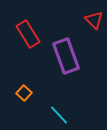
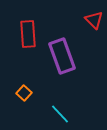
red rectangle: rotated 28 degrees clockwise
purple rectangle: moved 4 px left
cyan line: moved 1 px right, 1 px up
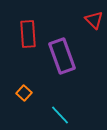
cyan line: moved 1 px down
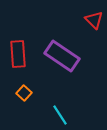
red rectangle: moved 10 px left, 20 px down
purple rectangle: rotated 36 degrees counterclockwise
cyan line: rotated 10 degrees clockwise
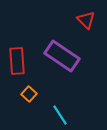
red triangle: moved 8 px left
red rectangle: moved 1 px left, 7 px down
orange square: moved 5 px right, 1 px down
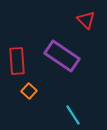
orange square: moved 3 px up
cyan line: moved 13 px right
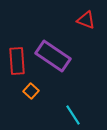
red triangle: rotated 24 degrees counterclockwise
purple rectangle: moved 9 px left
orange square: moved 2 px right
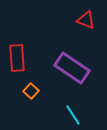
purple rectangle: moved 19 px right, 12 px down
red rectangle: moved 3 px up
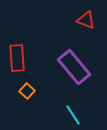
purple rectangle: moved 2 px right, 1 px up; rotated 16 degrees clockwise
orange square: moved 4 px left
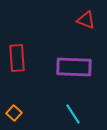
purple rectangle: rotated 48 degrees counterclockwise
orange square: moved 13 px left, 22 px down
cyan line: moved 1 px up
